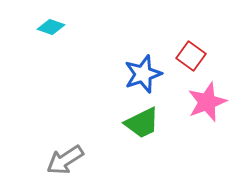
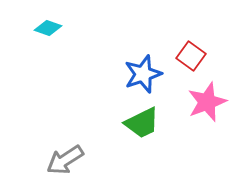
cyan diamond: moved 3 px left, 1 px down
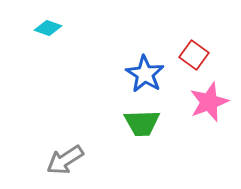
red square: moved 3 px right, 1 px up
blue star: moved 2 px right; rotated 21 degrees counterclockwise
pink star: moved 2 px right
green trapezoid: rotated 24 degrees clockwise
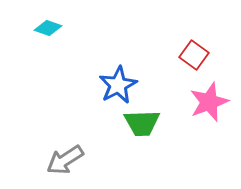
blue star: moved 27 px left, 11 px down; rotated 12 degrees clockwise
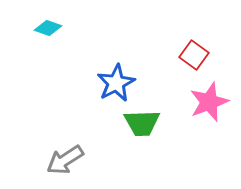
blue star: moved 2 px left, 2 px up
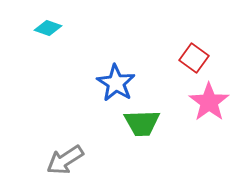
red square: moved 3 px down
blue star: rotated 12 degrees counterclockwise
pink star: rotated 15 degrees counterclockwise
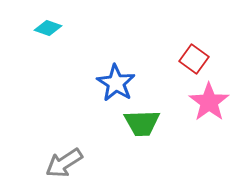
red square: moved 1 px down
gray arrow: moved 1 px left, 3 px down
